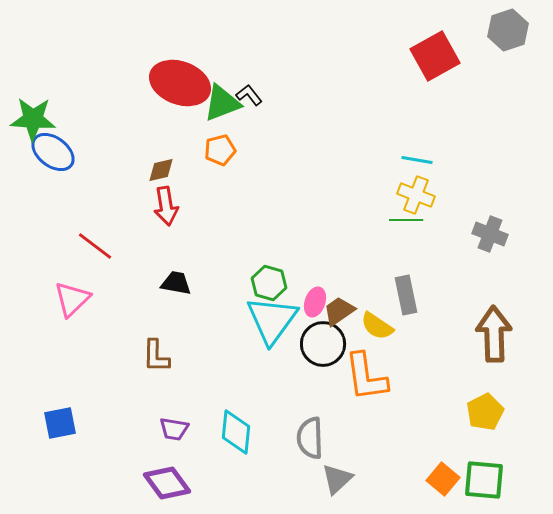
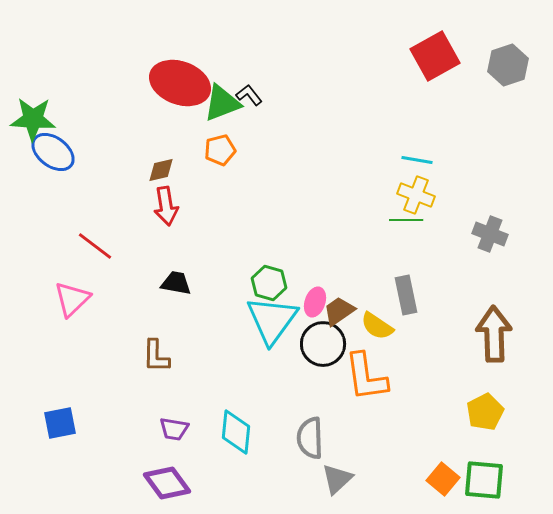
gray hexagon: moved 35 px down
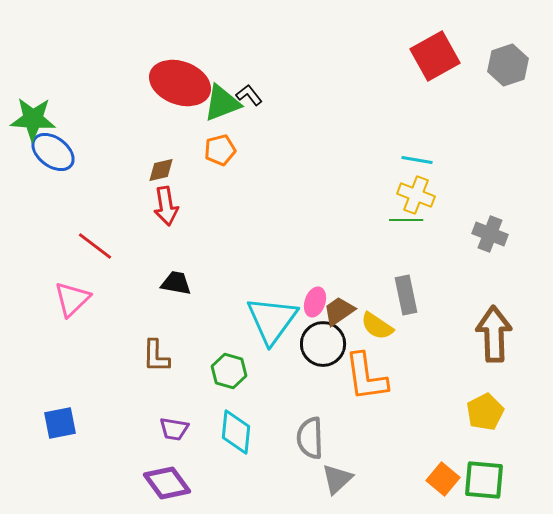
green hexagon: moved 40 px left, 88 px down
